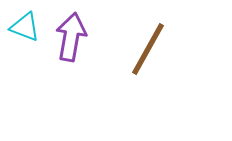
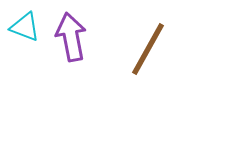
purple arrow: rotated 21 degrees counterclockwise
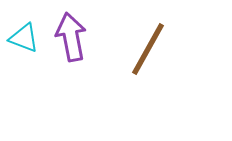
cyan triangle: moved 1 px left, 11 px down
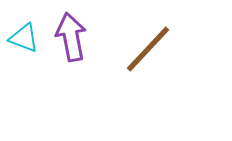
brown line: rotated 14 degrees clockwise
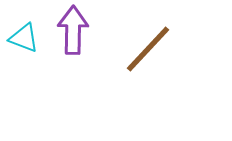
purple arrow: moved 2 px right, 7 px up; rotated 12 degrees clockwise
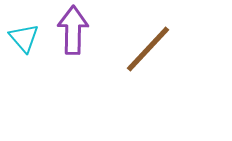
cyan triangle: rotated 28 degrees clockwise
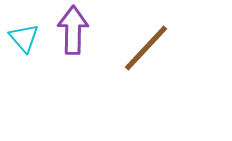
brown line: moved 2 px left, 1 px up
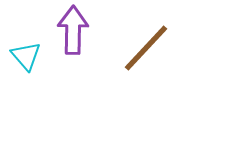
cyan triangle: moved 2 px right, 18 px down
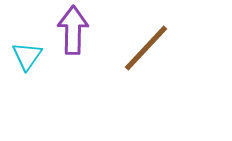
cyan triangle: moved 1 px right; rotated 16 degrees clockwise
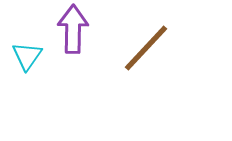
purple arrow: moved 1 px up
